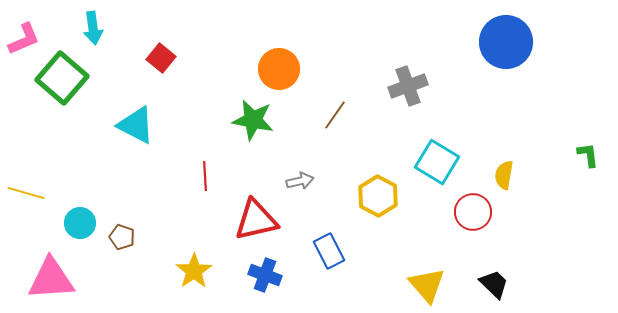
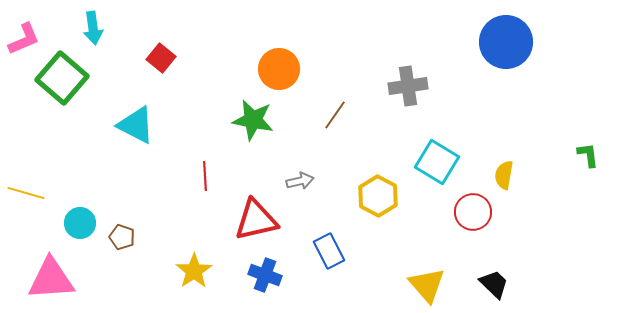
gray cross: rotated 12 degrees clockwise
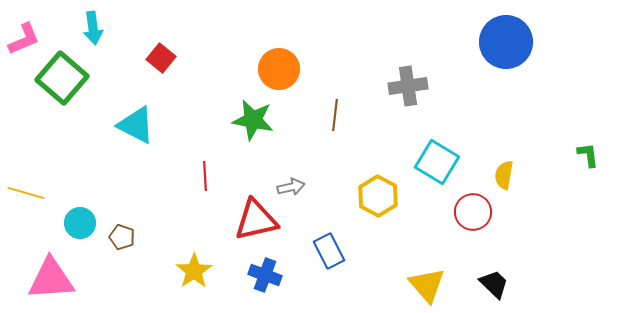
brown line: rotated 28 degrees counterclockwise
gray arrow: moved 9 px left, 6 px down
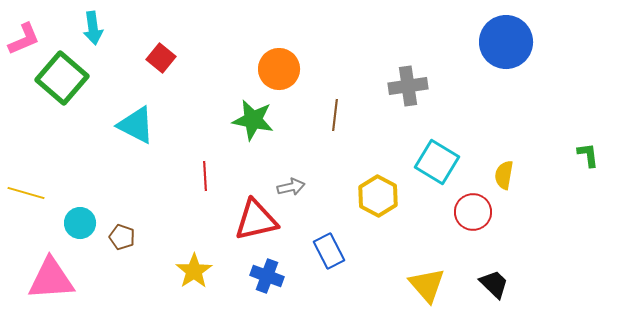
blue cross: moved 2 px right, 1 px down
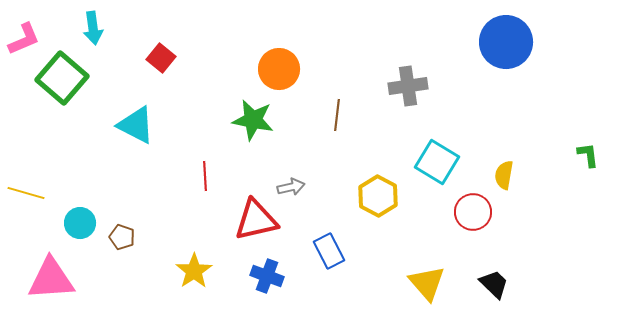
brown line: moved 2 px right
yellow triangle: moved 2 px up
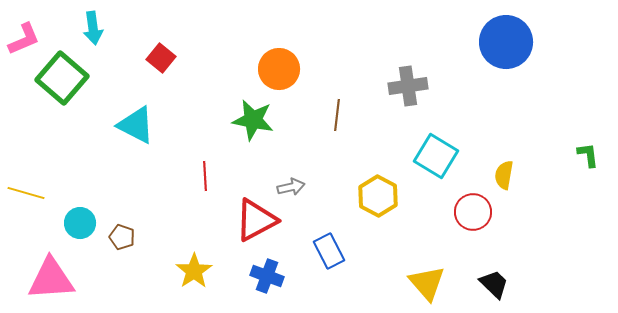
cyan square: moved 1 px left, 6 px up
red triangle: rotated 15 degrees counterclockwise
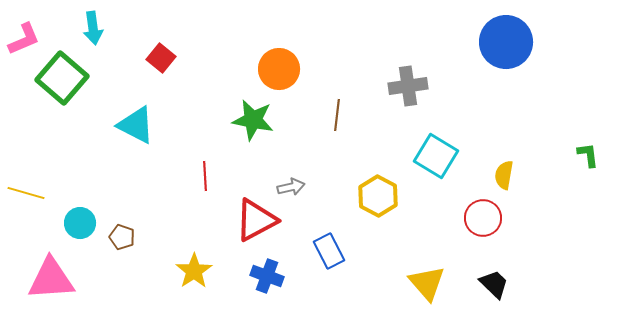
red circle: moved 10 px right, 6 px down
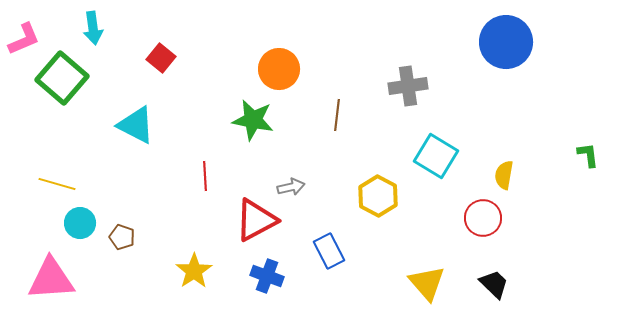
yellow line: moved 31 px right, 9 px up
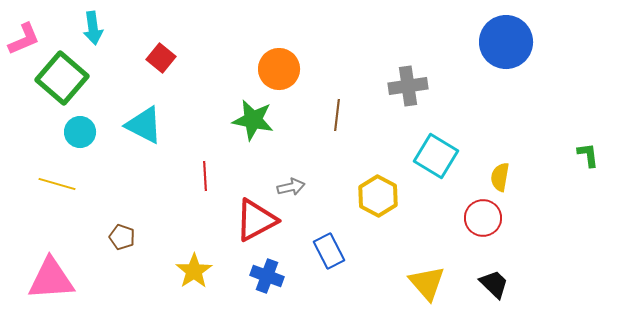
cyan triangle: moved 8 px right
yellow semicircle: moved 4 px left, 2 px down
cyan circle: moved 91 px up
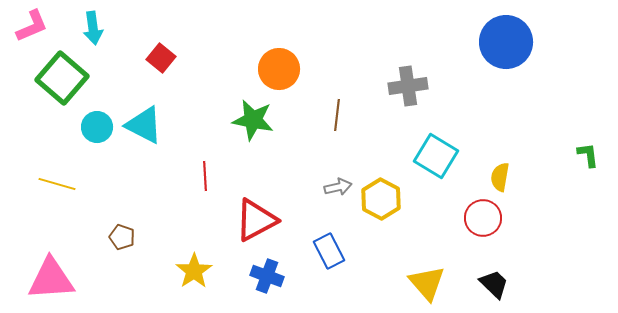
pink L-shape: moved 8 px right, 13 px up
cyan circle: moved 17 px right, 5 px up
gray arrow: moved 47 px right
yellow hexagon: moved 3 px right, 3 px down
